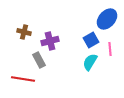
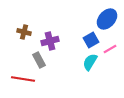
pink line: rotated 64 degrees clockwise
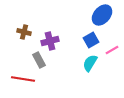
blue ellipse: moved 5 px left, 4 px up
pink line: moved 2 px right, 1 px down
cyan semicircle: moved 1 px down
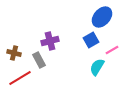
blue ellipse: moved 2 px down
brown cross: moved 10 px left, 21 px down
cyan semicircle: moved 7 px right, 4 px down
red line: moved 3 px left, 1 px up; rotated 40 degrees counterclockwise
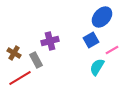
brown cross: rotated 16 degrees clockwise
gray rectangle: moved 3 px left
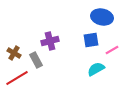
blue ellipse: rotated 60 degrees clockwise
blue square: rotated 21 degrees clockwise
cyan semicircle: moved 1 px left, 2 px down; rotated 30 degrees clockwise
red line: moved 3 px left
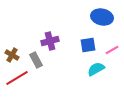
blue square: moved 3 px left, 5 px down
brown cross: moved 2 px left, 2 px down
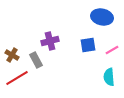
cyan semicircle: moved 13 px right, 8 px down; rotated 66 degrees counterclockwise
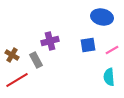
red line: moved 2 px down
